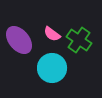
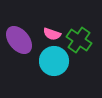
pink semicircle: rotated 18 degrees counterclockwise
cyan circle: moved 2 px right, 7 px up
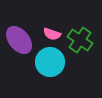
green cross: moved 1 px right
cyan circle: moved 4 px left, 1 px down
